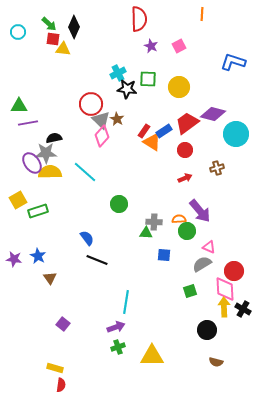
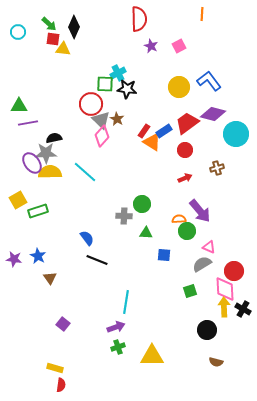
blue L-shape at (233, 62): moved 24 px left, 19 px down; rotated 35 degrees clockwise
green square at (148, 79): moved 43 px left, 5 px down
green circle at (119, 204): moved 23 px right
gray cross at (154, 222): moved 30 px left, 6 px up
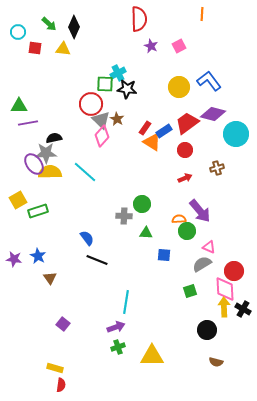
red square at (53, 39): moved 18 px left, 9 px down
red rectangle at (144, 131): moved 1 px right, 3 px up
purple ellipse at (32, 163): moved 2 px right, 1 px down
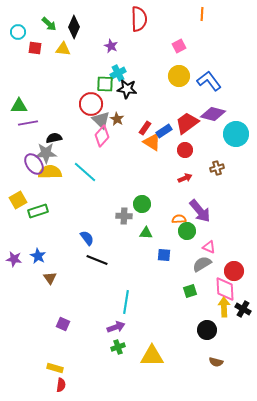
purple star at (151, 46): moved 40 px left
yellow circle at (179, 87): moved 11 px up
purple square at (63, 324): rotated 16 degrees counterclockwise
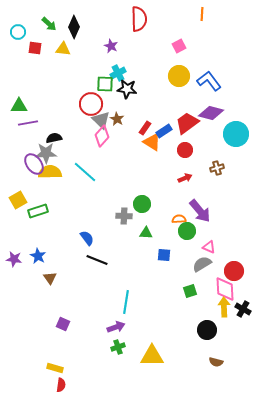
purple diamond at (213, 114): moved 2 px left, 1 px up
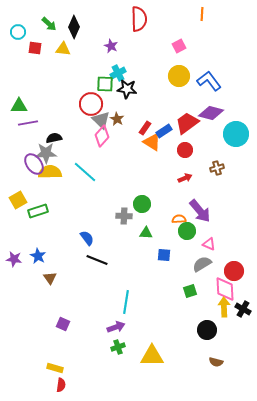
pink triangle at (209, 247): moved 3 px up
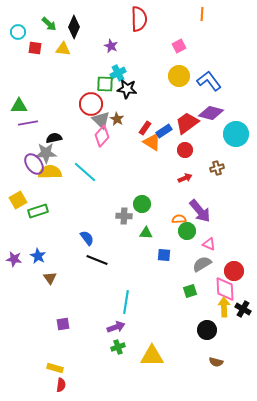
purple square at (63, 324): rotated 32 degrees counterclockwise
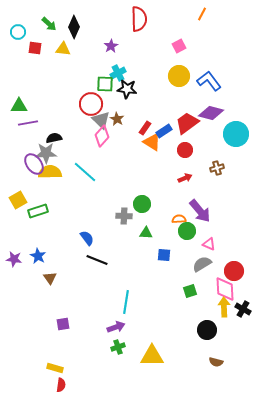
orange line at (202, 14): rotated 24 degrees clockwise
purple star at (111, 46): rotated 16 degrees clockwise
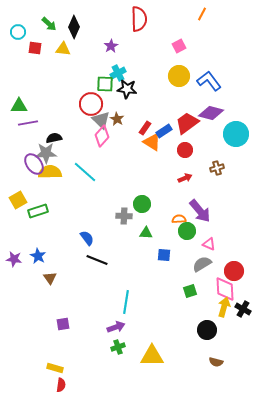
yellow arrow at (224, 307): rotated 18 degrees clockwise
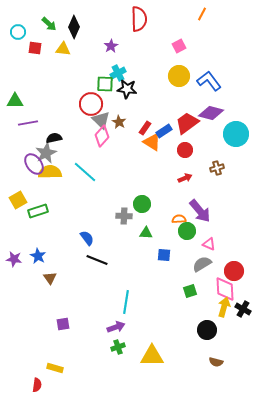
green triangle at (19, 106): moved 4 px left, 5 px up
brown star at (117, 119): moved 2 px right, 3 px down
gray star at (46, 153): rotated 25 degrees counterclockwise
red semicircle at (61, 385): moved 24 px left
